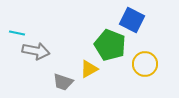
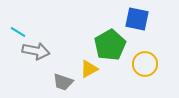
blue square: moved 5 px right, 1 px up; rotated 15 degrees counterclockwise
cyan line: moved 1 px right, 1 px up; rotated 21 degrees clockwise
green pentagon: rotated 20 degrees clockwise
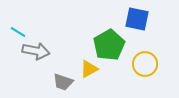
green pentagon: moved 1 px left
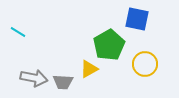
gray arrow: moved 2 px left, 27 px down
gray trapezoid: rotated 15 degrees counterclockwise
